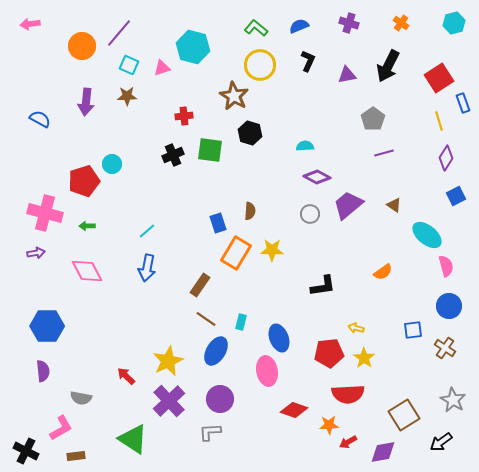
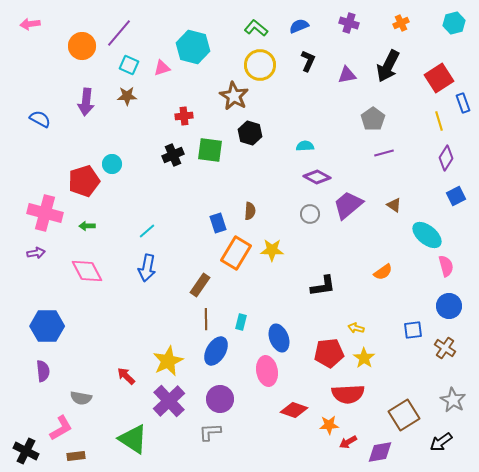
orange cross at (401, 23): rotated 28 degrees clockwise
brown line at (206, 319): rotated 55 degrees clockwise
purple diamond at (383, 452): moved 3 px left
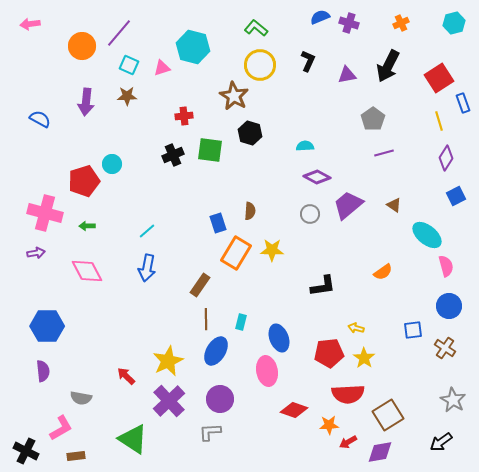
blue semicircle at (299, 26): moved 21 px right, 9 px up
brown square at (404, 415): moved 16 px left
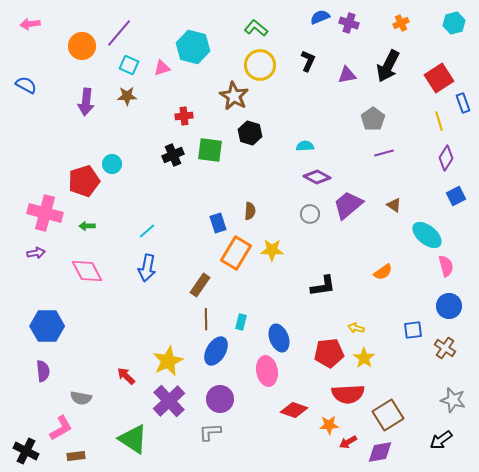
blue semicircle at (40, 119): moved 14 px left, 34 px up
gray star at (453, 400): rotated 15 degrees counterclockwise
black arrow at (441, 442): moved 2 px up
